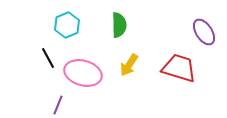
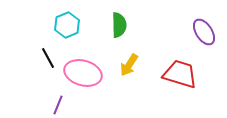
red trapezoid: moved 1 px right, 6 px down
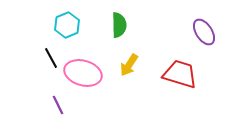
black line: moved 3 px right
purple line: rotated 48 degrees counterclockwise
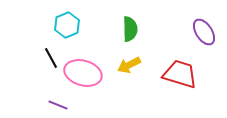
green semicircle: moved 11 px right, 4 px down
yellow arrow: rotated 30 degrees clockwise
purple line: rotated 42 degrees counterclockwise
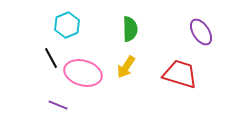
purple ellipse: moved 3 px left
yellow arrow: moved 3 px left, 2 px down; rotated 30 degrees counterclockwise
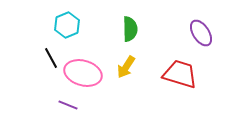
purple ellipse: moved 1 px down
purple line: moved 10 px right
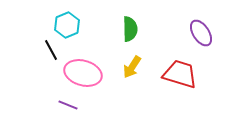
black line: moved 8 px up
yellow arrow: moved 6 px right
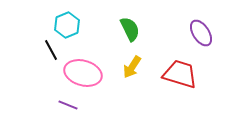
green semicircle: rotated 25 degrees counterclockwise
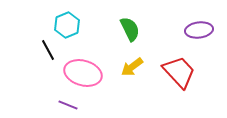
purple ellipse: moved 2 px left, 3 px up; rotated 64 degrees counterclockwise
black line: moved 3 px left
yellow arrow: rotated 20 degrees clockwise
red trapezoid: moved 1 px left, 2 px up; rotated 30 degrees clockwise
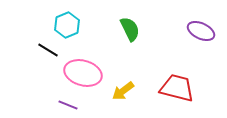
purple ellipse: moved 2 px right, 1 px down; rotated 32 degrees clockwise
black line: rotated 30 degrees counterclockwise
yellow arrow: moved 9 px left, 24 px down
red trapezoid: moved 2 px left, 16 px down; rotated 33 degrees counterclockwise
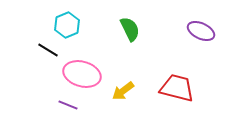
pink ellipse: moved 1 px left, 1 px down
